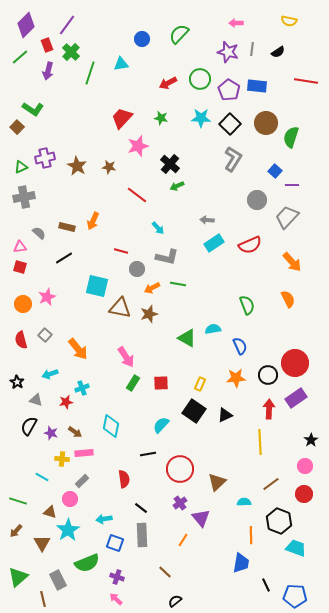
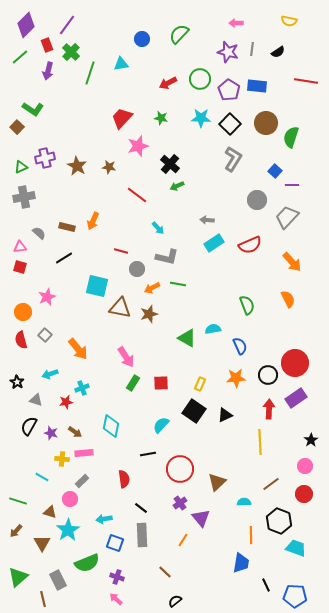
orange circle at (23, 304): moved 8 px down
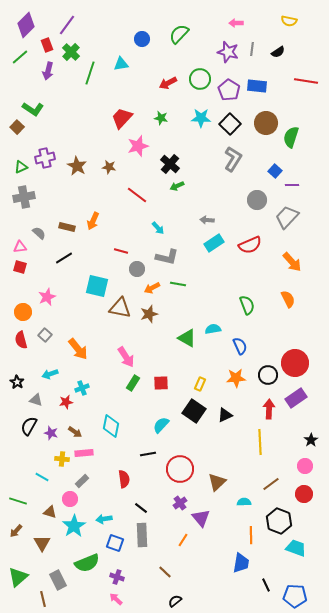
cyan star at (68, 530): moved 6 px right, 4 px up
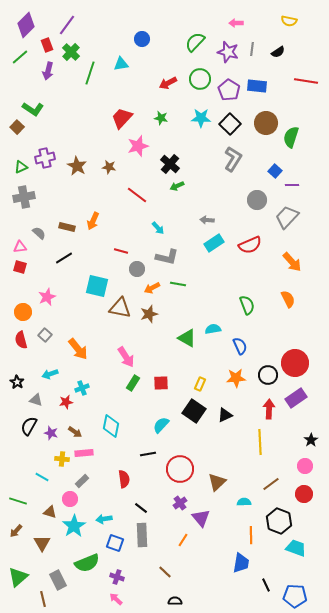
green semicircle at (179, 34): moved 16 px right, 8 px down
black semicircle at (175, 601): rotated 40 degrees clockwise
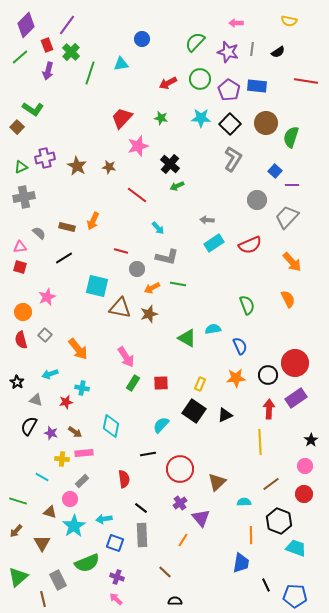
cyan cross at (82, 388): rotated 32 degrees clockwise
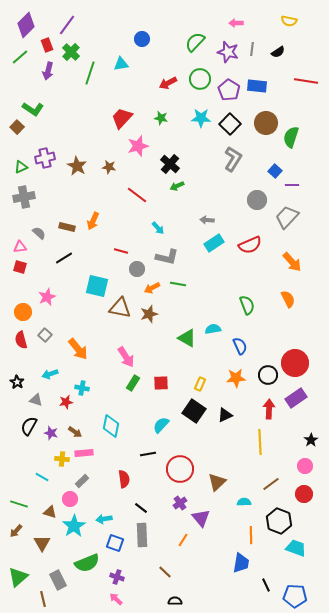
green line at (18, 501): moved 1 px right, 3 px down
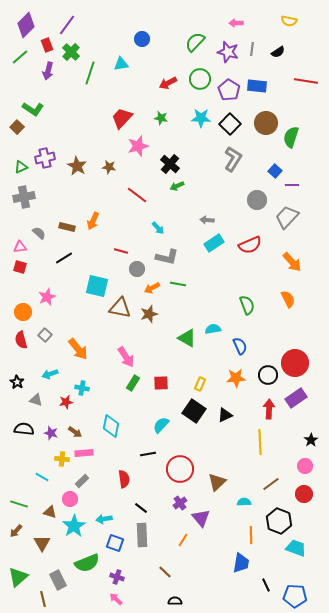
black semicircle at (29, 426): moved 5 px left, 3 px down; rotated 66 degrees clockwise
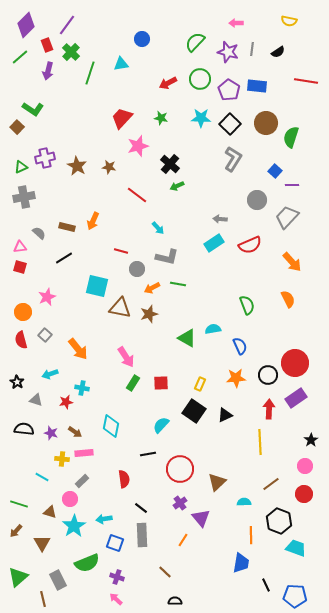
gray arrow at (207, 220): moved 13 px right, 1 px up
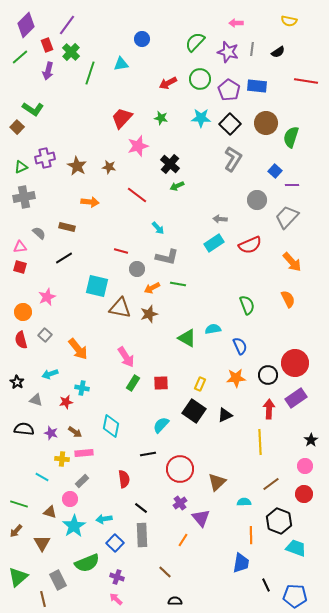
orange arrow at (93, 221): moved 3 px left, 19 px up; rotated 108 degrees counterclockwise
blue square at (115, 543): rotated 24 degrees clockwise
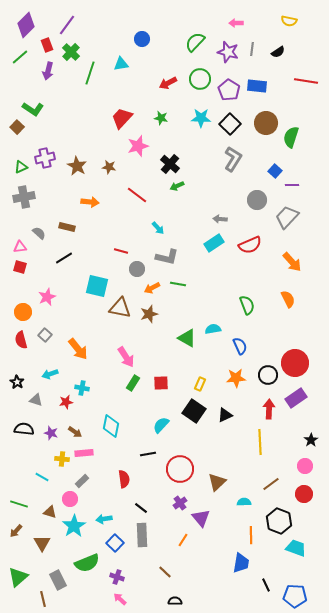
pink arrow at (116, 599): moved 4 px right
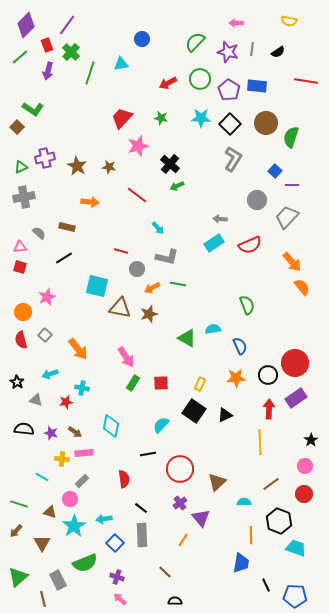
orange semicircle at (288, 299): moved 14 px right, 12 px up; rotated 12 degrees counterclockwise
green semicircle at (87, 563): moved 2 px left
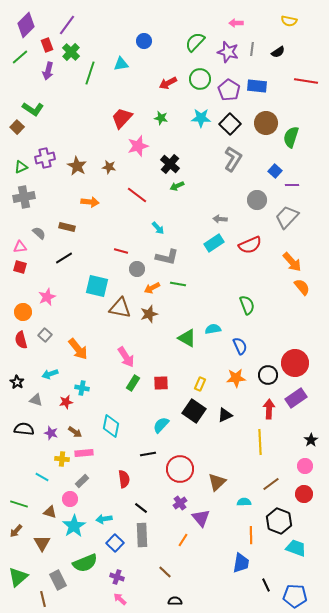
blue circle at (142, 39): moved 2 px right, 2 px down
